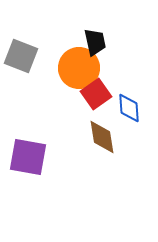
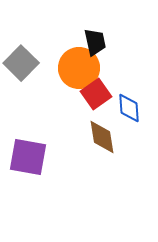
gray square: moved 7 px down; rotated 24 degrees clockwise
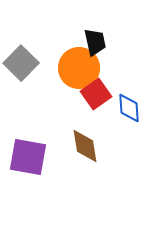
brown diamond: moved 17 px left, 9 px down
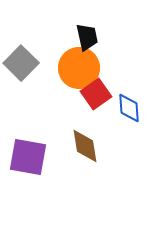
black trapezoid: moved 8 px left, 5 px up
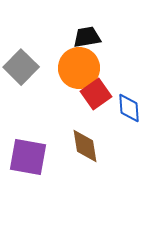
black trapezoid: rotated 88 degrees counterclockwise
gray square: moved 4 px down
